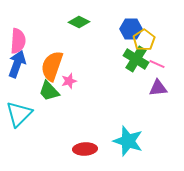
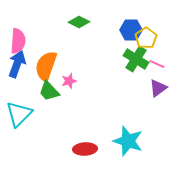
blue hexagon: moved 1 px down
yellow pentagon: moved 2 px right, 2 px up
orange semicircle: moved 6 px left
purple triangle: rotated 30 degrees counterclockwise
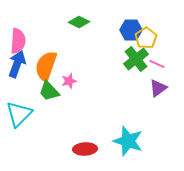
green cross: rotated 20 degrees clockwise
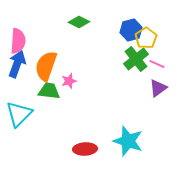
blue hexagon: rotated 15 degrees counterclockwise
green trapezoid: rotated 140 degrees clockwise
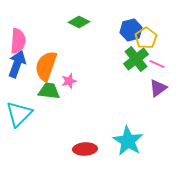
cyan star: rotated 12 degrees clockwise
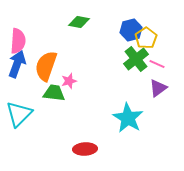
green diamond: rotated 15 degrees counterclockwise
green trapezoid: moved 5 px right, 2 px down
cyan star: moved 23 px up
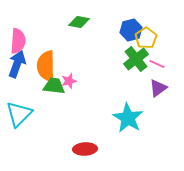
orange semicircle: rotated 20 degrees counterclockwise
green trapezoid: moved 7 px up
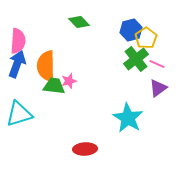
green diamond: rotated 35 degrees clockwise
cyan triangle: rotated 28 degrees clockwise
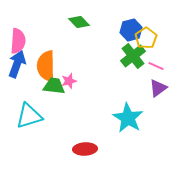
green cross: moved 3 px left, 3 px up
pink line: moved 1 px left, 2 px down
cyan triangle: moved 10 px right, 2 px down
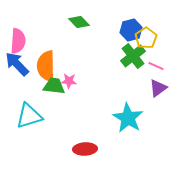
blue arrow: rotated 64 degrees counterclockwise
pink star: rotated 21 degrees clockwise
